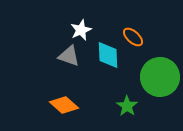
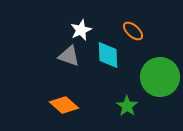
orange ellipse: moved 6 px up
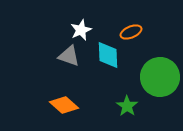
orange ellipse: moved 2 px left, 1 px down; rotated 65 degrees counterclockwise
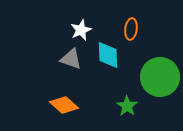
orange ellipse: moved 3 px up; rotated 60 degrees counterclockwise
gray triangle: moved 2 px right, 3 px down
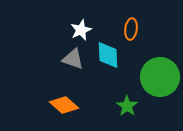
gray triangle: moved 2 px right
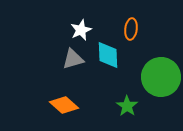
gray triangle: rotated 35 degrees counterclockwise
green circle: moved 1 px right
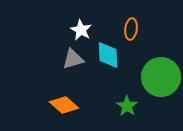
white star: rotated 20 degrees counterclockwise
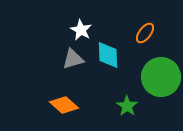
orange ellipse: moved 14 px right, 4 px down; rotated 30 degrees clockwise
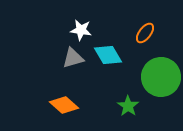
white star: rotated 20 degrees counterclockwise
cyan diamond: rotated 28 degrees counterclockwise
gray triangle: moved 1 px up
green star: moved 1 px right
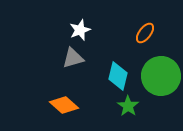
white star: moved 1 px left; rotated 30 degrees counterclockwise
cyan diamond: moved 10 px right, 21 px down; rotated 44 degrees clockwise
green circle: moved 1 px up
